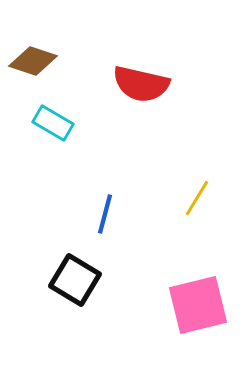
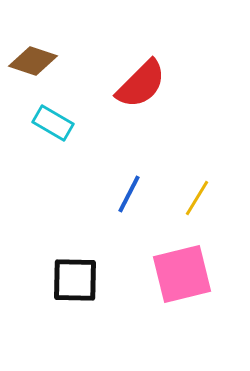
red semicircle: rotated 58 degrees counterclockwise
blue line: moved 24 px right, 20 px up; rotated 12 degrees clockwise
black square: rotated 30 degrees counterclockwise
pink square: moved 16 px left, 31 px up
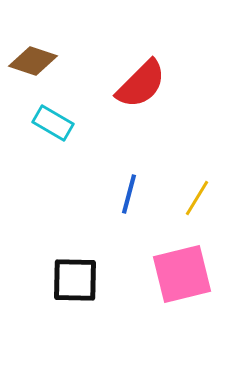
blue line: rotated 12 degrees counterclockwise
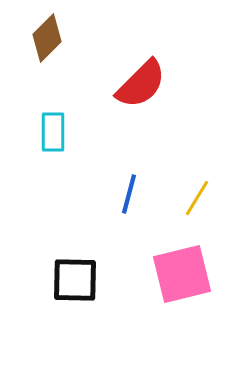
brown diamond: moved 14 px right, 23 px up; rotated 63 degrees counterclockwise
cyan rectangle: moved 9 px down; rotated 60 degrees clockwise
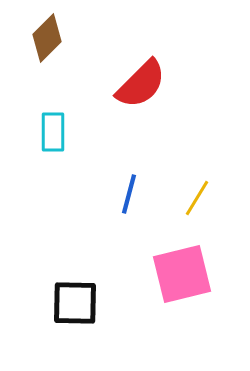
black square: moved 23 px down
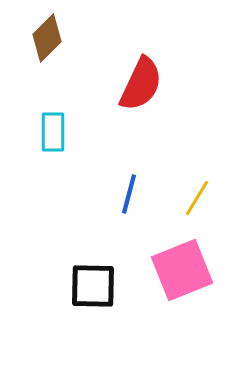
red semicircle: rotated 20 degrees counterclockwise
pink square: moved 4 px up; rotated 8 degrees counterclockwise
black square: moved 18 px right, 17 px up
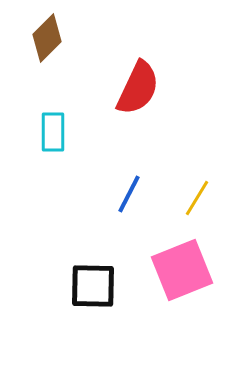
red semicircle: moved 3 px left, 4 px down
blue line: rotated 12 degrees clockwise
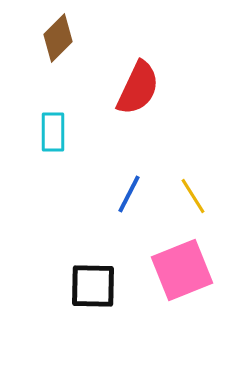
brown diamond: moved 11 px right
yellow line: moved 4 px left, 2 px up; rotated 63 degrees counterclockwise
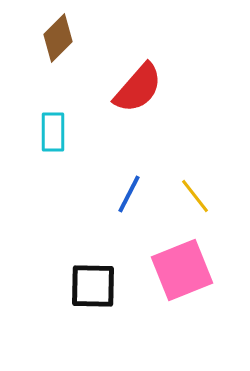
red semicircle: rotated 16 degrees clockwise
yellow line: moved 2 px right; rotated 6 degrees counterclockwise
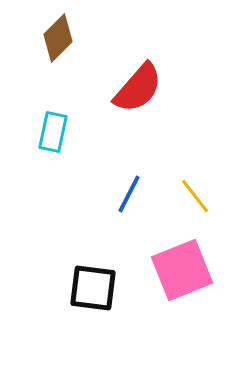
cyan rectangle: rotated 12 degrees clockwise
black square: moved 2 px down; rotated 6 degrees clockwise
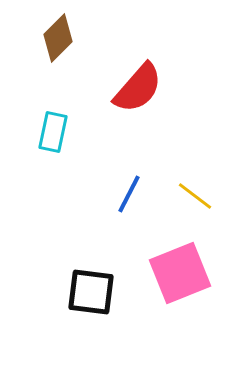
yellow line: rotated 15 degrees counterclockwise
pink square: moved 2 px left, 3 px down
black square: moved 2 px left, 4 px down
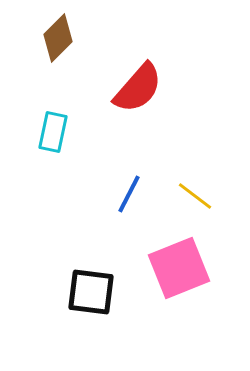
pink square: moved 1 px left, 5 px up
